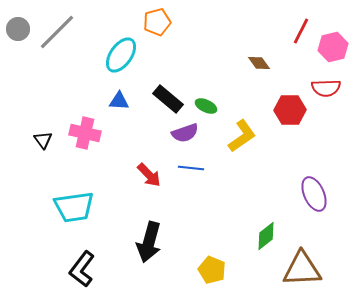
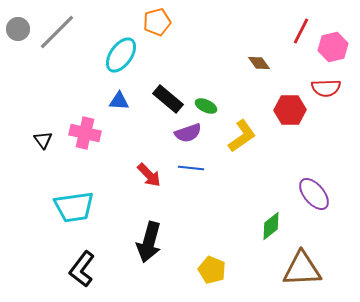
purple semicircle: moved 3 px right
purple ellipse: rotated 16 degrees counterclockwise
green diamond: moved 5 px right, 10 px up
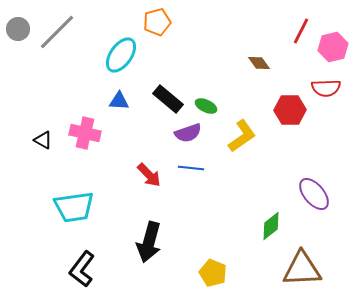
black triangle: rotated 24 degrees counterclockwise
yellow pentagon: moved 1 px right, 3 px down
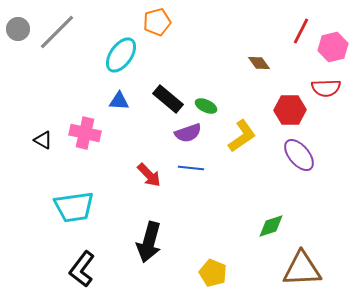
purple ellipse: moved 15 px left, 39 px up
green diamond: rotated 20 degrees clockwise
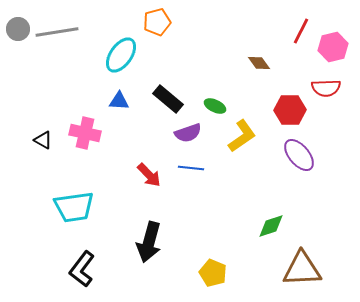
gray line: rotated 36 degrees clockwise
green ellipse: moved 9 px right
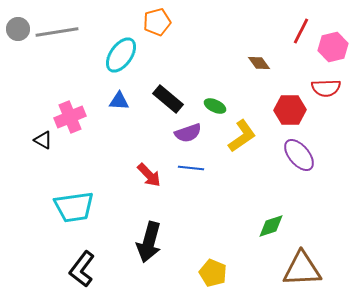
pink cross: moved 15 px left, 16 px up; rotated 36 degrees counterclockwise
